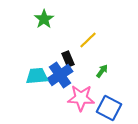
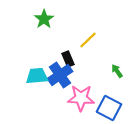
green arrow: moved 15 px right; rotated 72 degrees counterclockwise
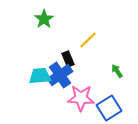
cyan trapezoid: moved 3 px right
blue square: rotated 30 degrees clockwise
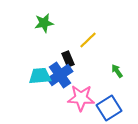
green star: moved 4 px down; rotated 24 degrees clockwise
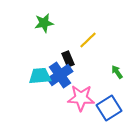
green arrow: moved 1 px down
